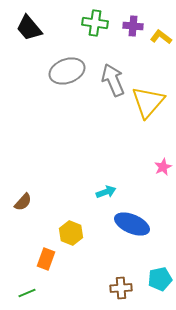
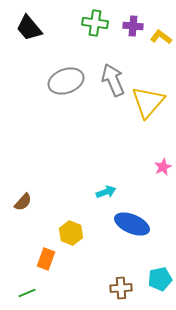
gray ellipse: moved 1 px left, 10 px down
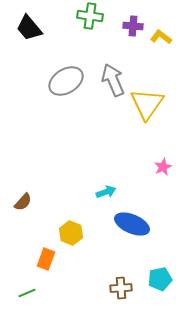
green cross: moved 5 px left, 7 px up
gray ellipse: rotated 12 degrees counterclockwise
yellow triangle: moved 1 px left, 2 px down; rotated 6 degrees counterclockwise
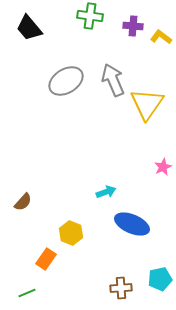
orange rectangle: rotated 15 degrees clockwise
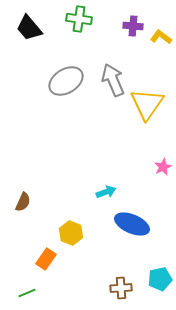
green cross: moved 11 px left, 3 px down
brown semicircle: rotated 18 degrees counterclockwise
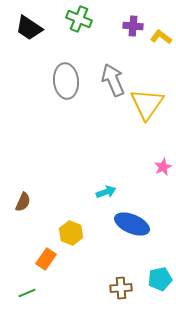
green cross: rotated 15 degrees clockwise
black trapezoid: rotated 16 degrees counterclockwise
gray ellipse: rotated 64 degrees counterclockwise
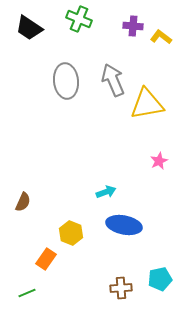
yellow triangle: rotated 45 degrees clockwise
pink star: moved 4 px left, 6 px up
blue ellipse: moved 8 px left, 1 px down; rotated 12 degrees counterclockwise
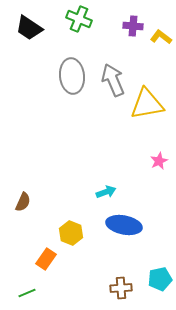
gray ellipse: moved 6 px right, 5 px up
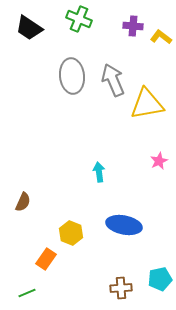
cyan arrow: moved 7 px left, 20 px up; rotated 78 degrees counterclockwise
